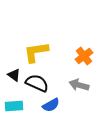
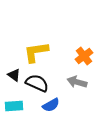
gray arrow: moved 2 px left, 3 px up
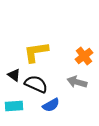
black semicircle: moved 1 px left, 1 px down
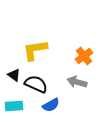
yellow L-shape: moved 1 px left, 2 px up
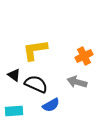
orange cross: rotated 12 degrees clockwise
cyan rectangle: moved 5 px down
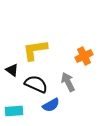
black triangle: moved 2 px left, 5 px up
gray arrow: moved 9 px left; rotated 48 degrees clockwise
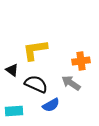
orange cross: moved 3 px left, 5 px down; rotated 18 degrees clockwise
gray arrow: moved 3 px right, 1 px down; rotated 30 degrees counterclockwise
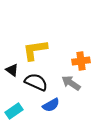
black semicircle: moved 2 px up
cyan rectangle: rotated 30 degrees counterclockwise
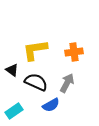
orange cross: moved 7 px left, 9 px up
gray arrow: moved 4 px left; rotated 84 degrees clockwise
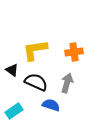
gray arrow: rotated 12 degrees counterclockwise
blue semicircle: rotated 132 degrees counterclockwise
